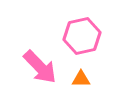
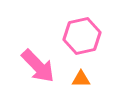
pink arrow: moved 2 px left, 1 px up
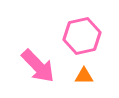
orange triangle: moved 3 px right, 3 px up
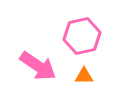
pink arrow: rotated 12 degrees counterclockwise
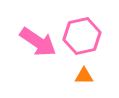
pink arrow: moved 24 px up
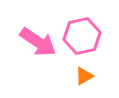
orange triangle: rotated 30 degrees counterclockwise
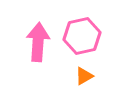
pink arrow: rotated 120 degrees counterclockwise
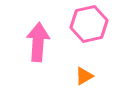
pink hexagon: moved 7 px right, 12 px up
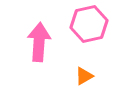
pink arrow: moved 1 px right
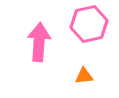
orange triangle: rotated 24 degrees clockwise
